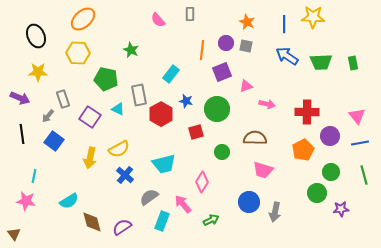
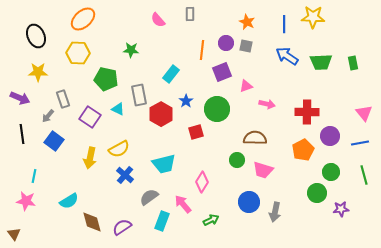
green star at (131, 50): rotated 21 degrees counterclockwise
blue star at (186, 101): rotated 24 degrees clockwise
pink triangle at (357, 116): moved 7 px right, 3 px up
green circle at (222, 152): moved 15 px right, 8 px down
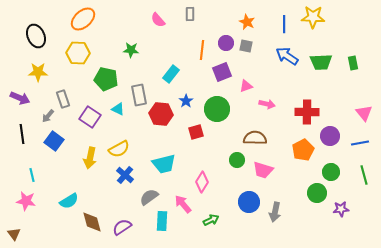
red hexagon at (161, 114): rotated 25 degrees counterclockwise
cyan line at (34, 176): moved 2 px left, 1 px up; rotated 24 degrees counterclockwise
cyan rectangle at (162, 221): rotated 18 degrees counterclockwise
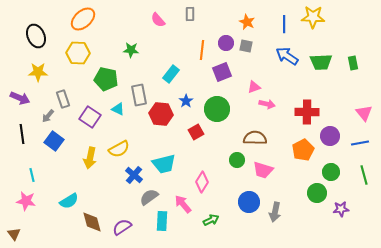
pink triangle at (246, 86): moved 8 px right, 1 px down
red square at (196, 132): rotated 14 degrees counterclockwise
blue cross at (125, 175): moved 9 px right
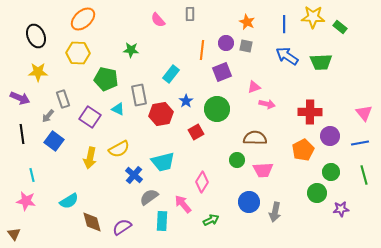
green rectangle at (353, 63): moved 13 px left, 36 px up; rotated 40 degrees counterclockwise
red cross at (307, 112): moved 3 px right
red hexagon at (161, 114): rotated 15 degrees counterclockwise
cyan trapezoid at (164, 164): moved 1 px left, 2 px up
pink trapezoid at (263, 170): rotated 20 degrees counterclockwise
